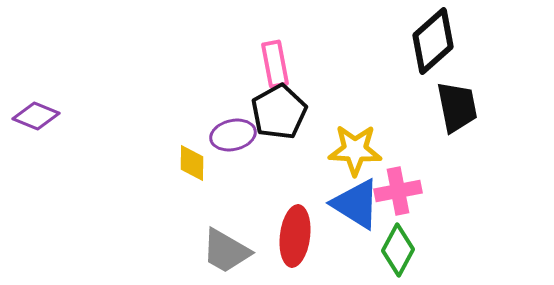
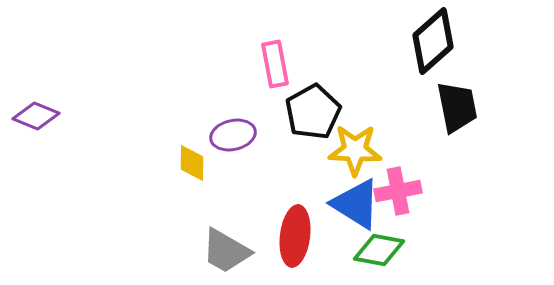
black pentagon: moved 34 px right
green diamond: moved 19 px left; rotated 72 degrees clockwise
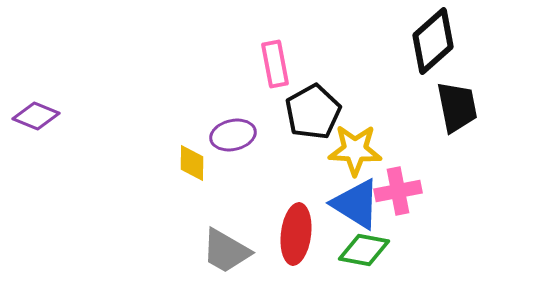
red ellipse: moved 1 px right, 2 px up
green diamond: moved 15 px left
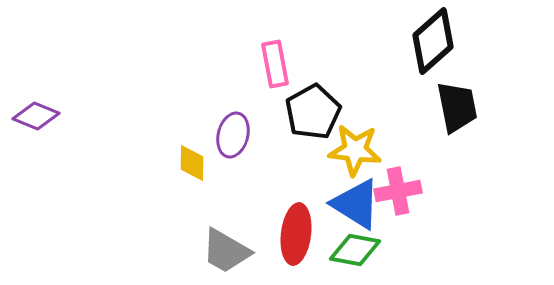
purple ellipse: rotated 63 degrees counterclockwise
yellow star: rotated 4 degrees clockwise
green diamond: moved 9 px left
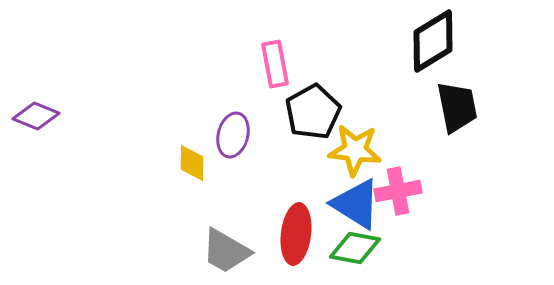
black diamond: rotated 10 degrees clockwise
green diamond: moved 2 px up
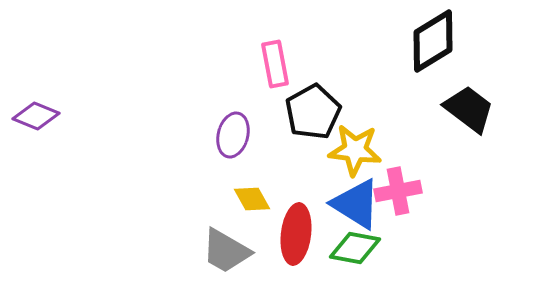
black trapezoid: moved 12 px right, 2 px down; rotated 42 degrees counterclockwise
yellow diamond: moved 60 px right, 36 px down; rotated 30 degrees counterclockwise
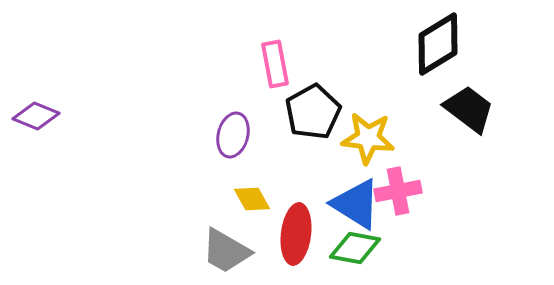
black diamond: moved 5 px right, 3 px down
yellow star: moved 13 px right, 12 px up
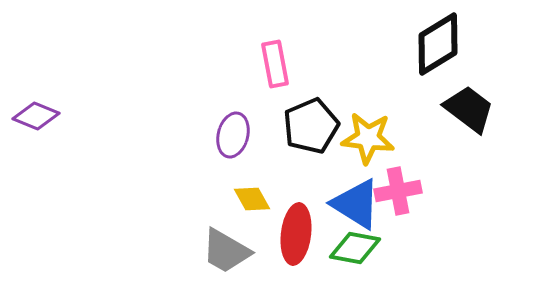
black pentagon: moved 2 px left, 14 px down; rotated 6 degrees clockwise
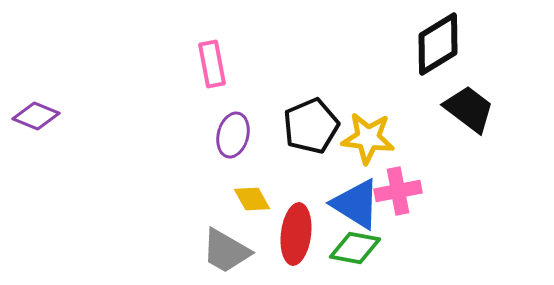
pink rectangle: moved 63 px left
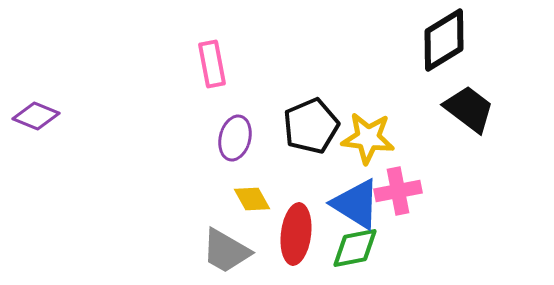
black diamond: moved 6 px right, 4 px up
purple ellipse: moved 2 px right, 3 px down
green diamond: rotated 21 degrees counterclockwise
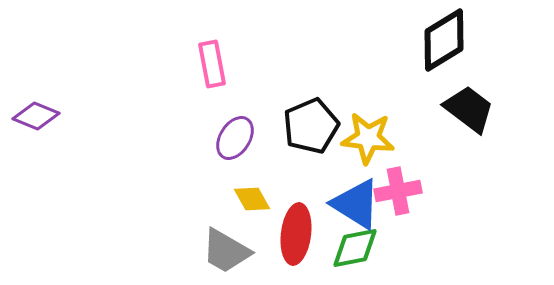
purple ellipse: rotated 18 degrees clockwise
